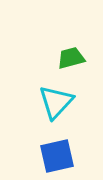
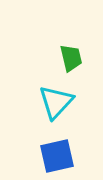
green trapezoid: rotated 92 degrees clockwise
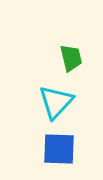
blue square: moved 2 px right, 7 px up; rotated 15 degrees clockwise
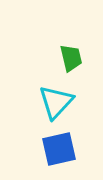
blue square: rotated 15 degrees counterclockwise
